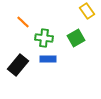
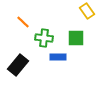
green square: rotated 30 degrees clockwise
blue rectangle: moved 10 px right, 2 px up
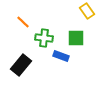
blue rectangle: moved 3 px right, 1 px up; rotated 21 degrees clockwise
black rectangle: moved 3 px right
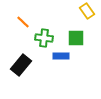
blue rectangle: rotated 21 degrees counterclockwise
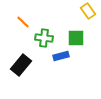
yellow rectangle: moved 1 px right
blue rectangle: rotated 14 degrees counterclockwise
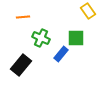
orange line: moved 5 px up; rotated 48 degrees counterclockwise
green cross: moved 3 px left; rotated 18 degrees clockwise
blue rectangle: moved 2 px up; rotated 35 degrees counterclockwise
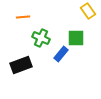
black rectangle: rotated 30 degrees clockwise
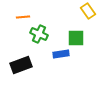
green cross: moved 2 px left, 4 px up
blue rectangle: rotated 42 degrees clockwise
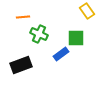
yellow rectangle: moved 1 px left
blue rectangle: rotated 28 degrees counterclockwise
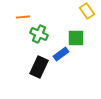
black rectangle: moved 18 px right, 2 px down; rotated 45 degrees counterclockwise
